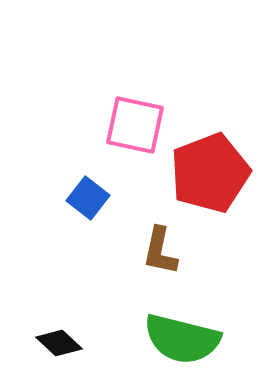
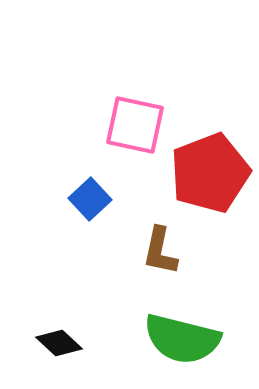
blue square: moved 2 px right, 1 px down; rotated 9 degrees clockwise
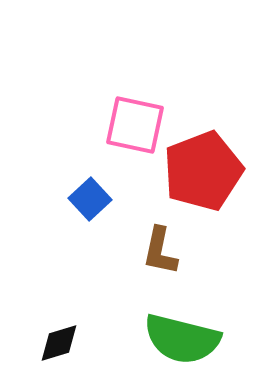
red pentagon: moved 7 px left, 2 px up
black diamond: rotated 60 degrees counterclockwise
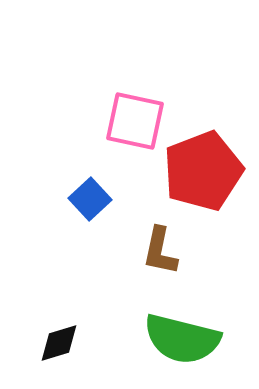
pink square: moved 4 px up
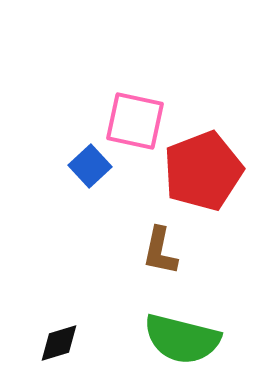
blue square: moved 33 px up
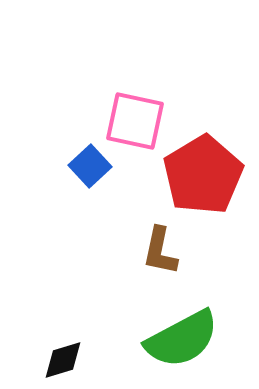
red pentagon: moved 4 px down; rotated 10 degrees counterclockwise
green semicircle: rotated 42 degrees counterclockwise
black diamond: moved 4 px right, 17 px down
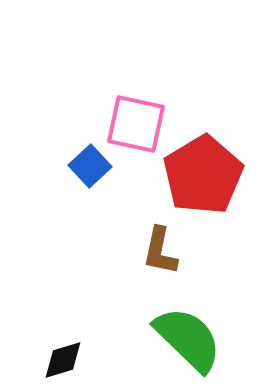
pink square: moved 1 px right, 3 px down
green semicircle: moved 6 px right; rotated 108 degrees counterclockwise
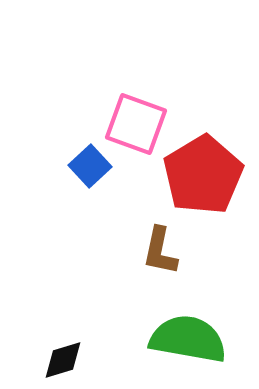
pink square: rotated 8 degrees clockwise
green semicircle: rotated 34 degrees counterclockwise
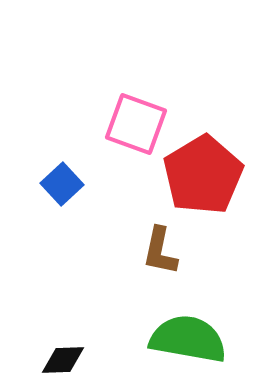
blue square: moved 28 px left, 18 px down
black diamond: rotated 15 degrees clockwise
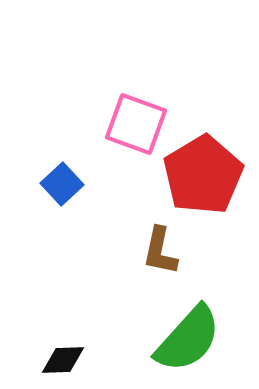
green semicircle: rotated 122 degrees clockwise
